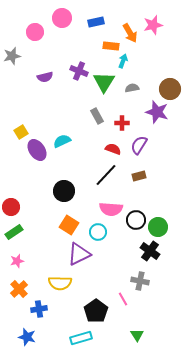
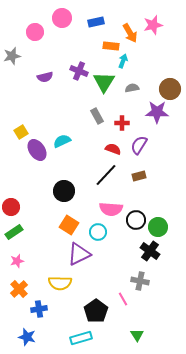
purple star at (157, 112): rotated 15 degrees counterclockwise
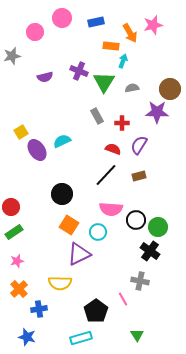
black circle at (64, 191): moved 2 px left, 3 px down
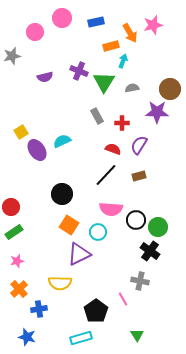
orange rectangle at (111, 46): rotated 21 degrees counterclockwise
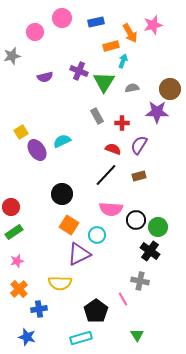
cyan circle at (98, 232): moved 1 px left, 3 px down
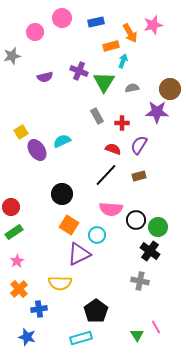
pink star at (17, 261): rotated 16 degrees counterclockwise
pink line at (123, 299): moved 33 px right, 28 px down
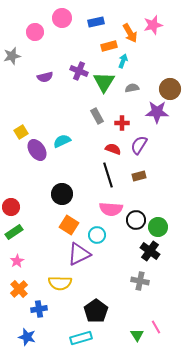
orange rectangle at (111, 46): moved 2 px left
black line at (106, 175): moved 2 px right; rotated 60 degrees counterclockwise
